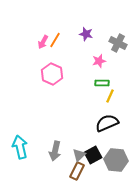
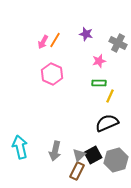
green rectangle: moved 3 px left
gray hexagon: rotated 20 degrees counterclockwise
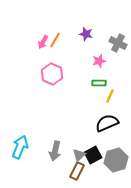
cyan arrow: rotated 35 degrees clockwise
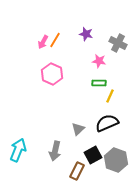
pink star: rotated 24 degrees clockwise
cyan arrow: moved 2 px left, 3 px down
gray triangle: moved 1 px left, 26 px up
gray hexagon: rotated 25 degrees counterclockwise
